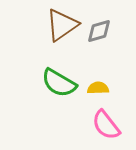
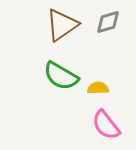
gray diamond: moved 9 px right, 9 px up
green semicircle: moved 2 px right, 7 px up
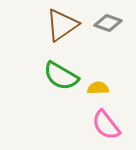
gray diamond: moved 1 px down; rotated 36 degrees clockwise
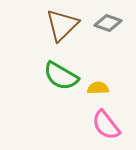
brown triangle: rotated 9 degrees counterclockwise
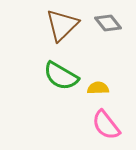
gray diamond: rotated 32 degrees clockwise
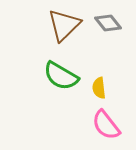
brown triangle: moved 2 px right
yellow semicircle: moved 1 px right; rotated 95 degrees counterclockwise
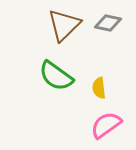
gray diamond: rotated 40 degrees counterclockwise
green semicircle: moved 5 px left; rotated 6 degrees clockwise
pink semicircle: rotated 92 degrees clockwise
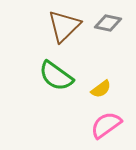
brown triangle: moved 1 px down
yellow semicircle: moved 2 px right, 1 px down; rotated 120 degrees counterclockwise
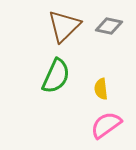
gray diamond: moved 1 px right, 3 px down
green semicircle: rotated 102 degrees counterclockwise
yellow semicircle: rotated 120 degrees clockwise
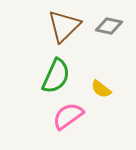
yellow semicircle: rotated 45 degrees counterclockwise
pink semicircle: moved 38 px left, 9 px up
